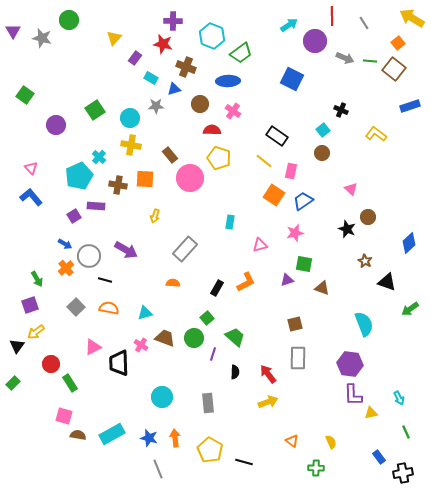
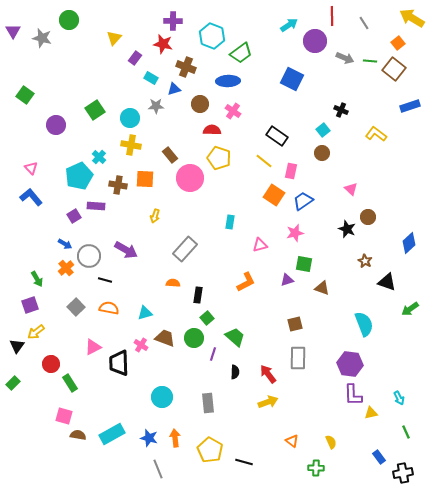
black rectangle at (217, 288): moved 19 px left, 7 px down; rotated 21 degrees counterclockwise
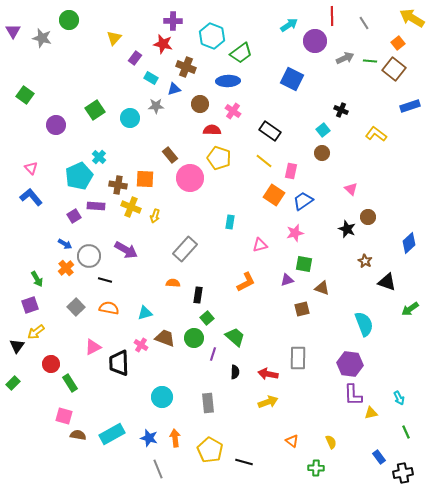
gray arrow at (345, 58): rotated 48 degrees counterclockwise
black rectangle at (277, 136): moved 7 px left, 5 px up
yellow cross at (131, 145): moved 62 px down; rotated 12 degrees clockwise
brown square at (295, 324): moved 7 px right, 15 px up
red arrow at (268, 374): rotated 42 degrees counterclockwise
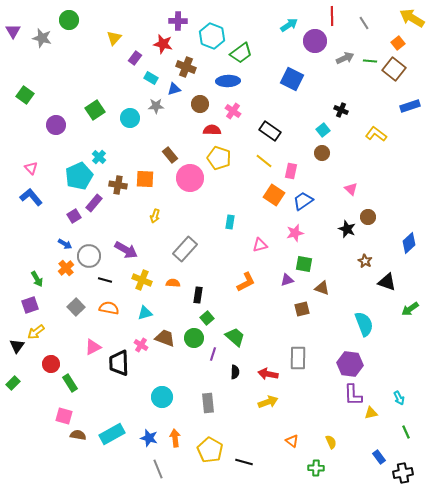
purple cross at (173, 21): moved 5 px right
purple rectangle at (96, 206): moved 2 px left, 3 px up; rotated 54 degrees counterclockwise
yellow cross at (131, 207): moved 11 px right, 73 px down
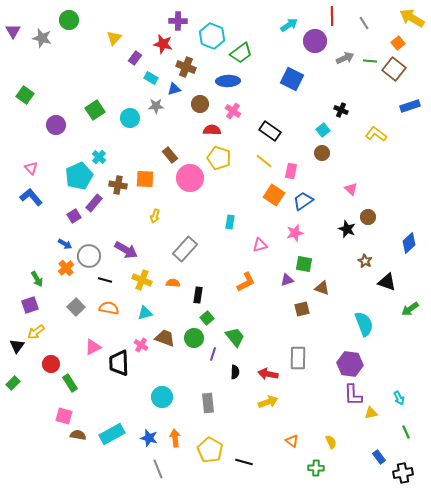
green trapezoid at (235, 337): rotated 10 degrees clockwise
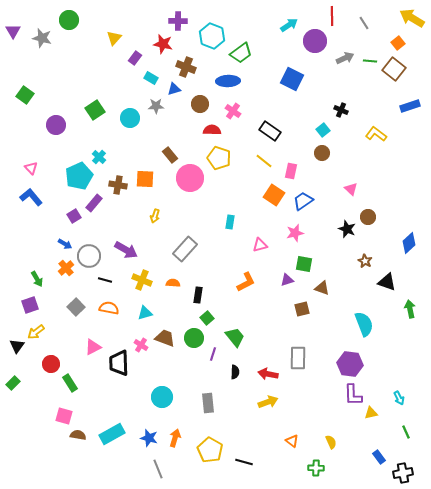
green arrow at (410, 309): rotated 114 degrees clockwise
orange arrow at (175, 438): rotated 24 degrees clockwise
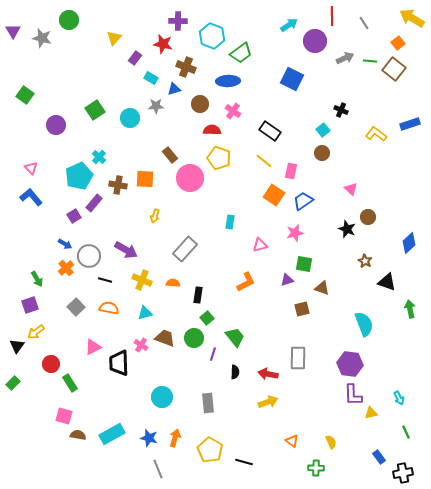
blue rectangle at (410, 106): moved 18 px down
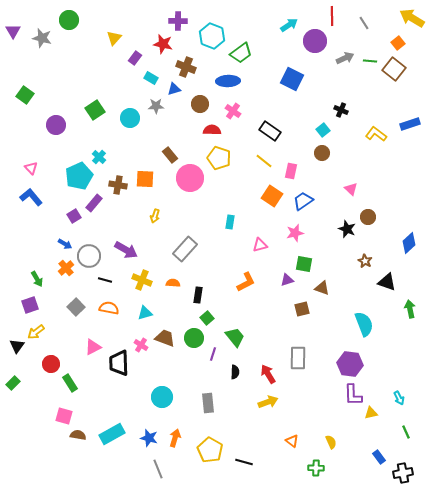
orange square at (274, 195): moved 2 px left, 1 px down
red arrow at (268, 374): rotated 48 degrees clockwise
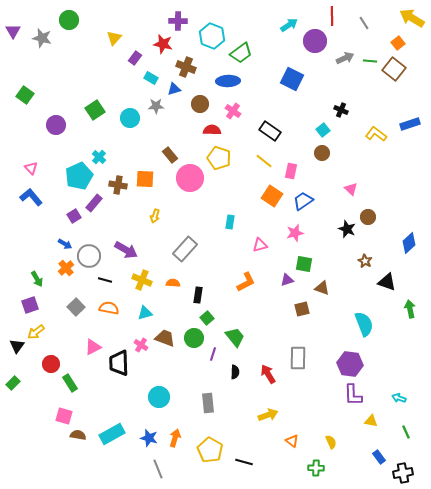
cyan circle at (162, 397): moved 3 px left
cyan arrow at (399, 398): rotated 136 degrees clockwise
yellow arrow at (268, 402): moved 13 px down
yellow triangle at (371, 413): moved 8 px down; rotated 24 degrees clockwise
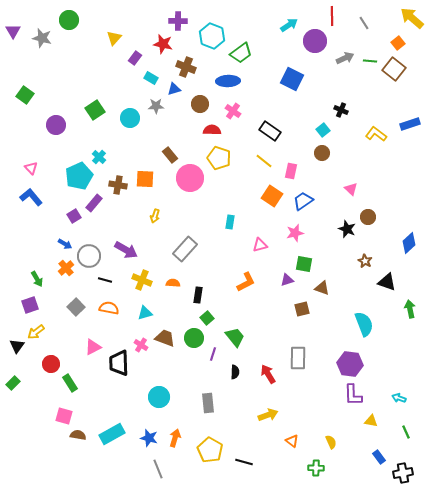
yellow arrow at (412, 18): rotated 10 degrees clockwise
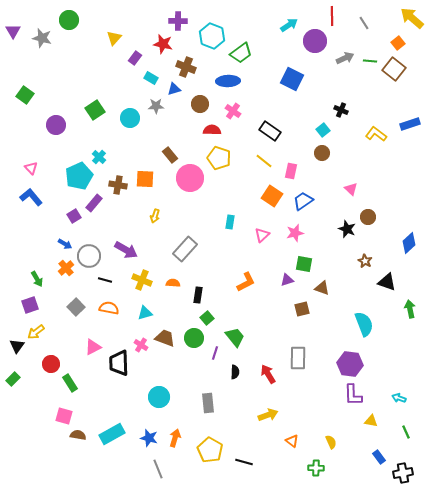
pink triangle at (260, 245): moved 2 px right, 10 px up; rotated 28 degrees counterclockwise
purple line at (213, 354): moved 2 px right, 1 px up
green rectangle at (13, 383): moved 4 px up
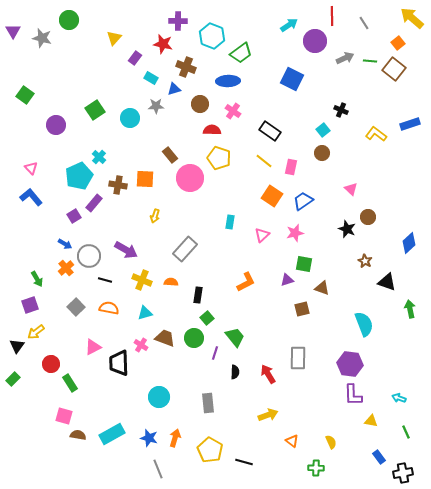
pink rectangle at (291, 171): moved 4 px up
orange semicircle at (173, 283): moved 2 px left, 1 px up
